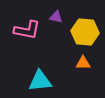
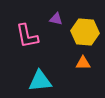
purple triangle: moved 2 px down
pink L-shape: moved 6 px down; rotated 68 degrees clockwise
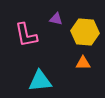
pink L-shape: moved 1 px left, 1 px up
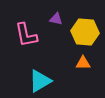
cyan triangle: rotated 25 degrees counterclockwise
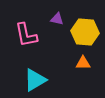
purple triangle: moved 1 px right
cyan triangle: moved 5 px left, 1 px up
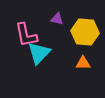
cyan triangle: moved 4 px right, 27 px up; rotated 15 degrees counterclockwise
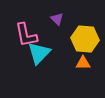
purple triangle: rotated 32 degrees clockwise
yellow hexagon: moved 7 px down
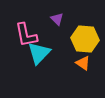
orange triangle: rotated 35 degrees clockwise
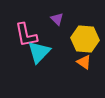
cyan triangle: moved 1 px up
orange triangle: moved 1 px right, 1 px up
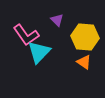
purple triangle: moved 1 px down
pink L-shape: rotated 24 degrees counterclockwise
yellow hexagon: moved 2 px up
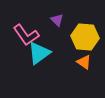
cyan triangle: moved 1 px down; rotated 10 degrees clockwise
